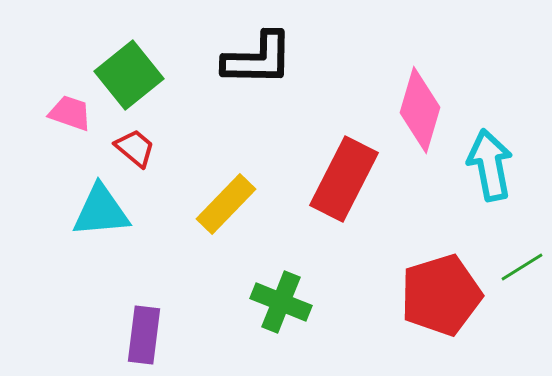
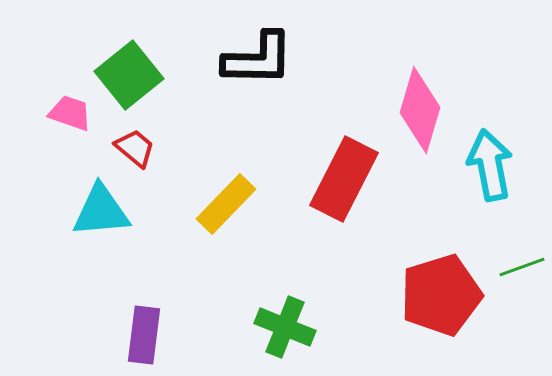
green line: rotated 12 degrees clockwise
green cross: moved 4 px right, 25 px down
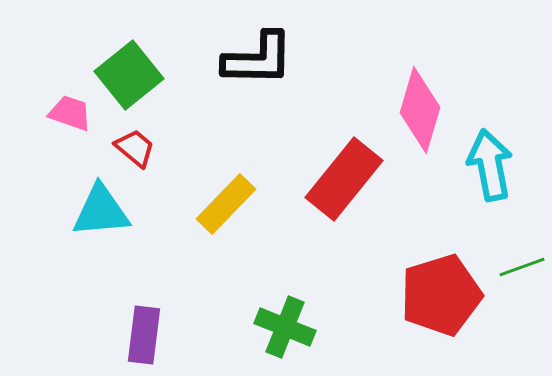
red rectangle: rotated 12 degrees clockwise
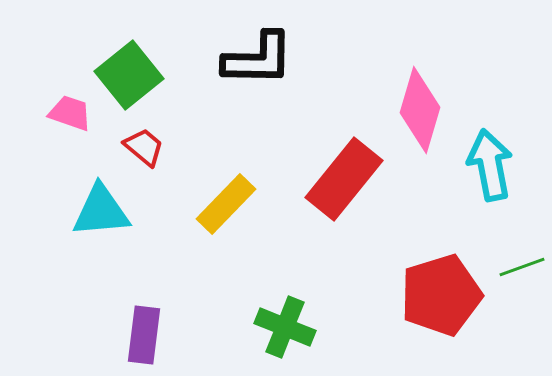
red trapezoid: moved 9 px right, 1 px up
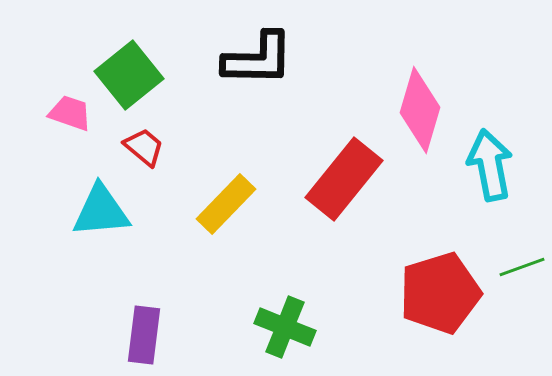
red pentagon: moved 1 px left, 2 px up
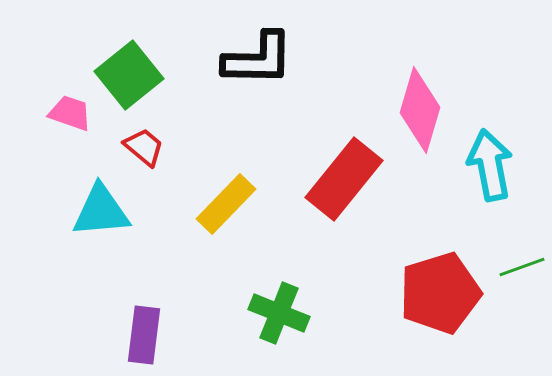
green cross: moved 6 px left, 14 px up
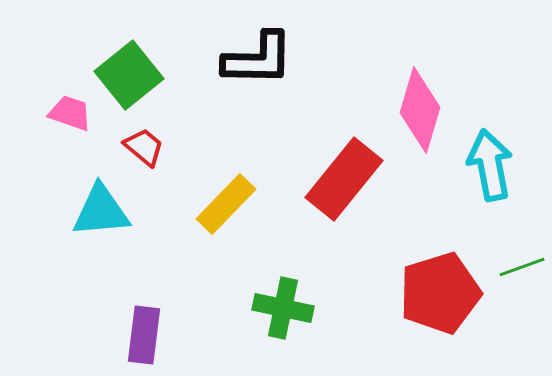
green cross: moved 4 px right, 5 px up; rotated 10 degrees counterclockwise
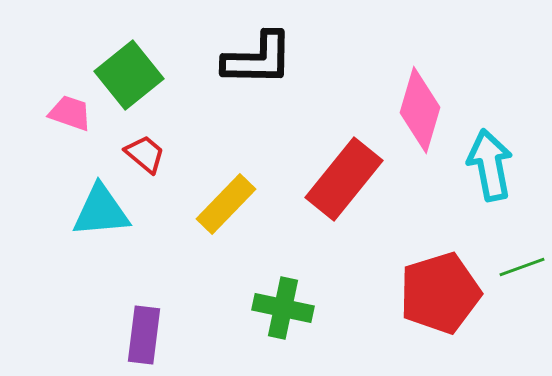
red trapezoid: moved 1 px right, 7 px down
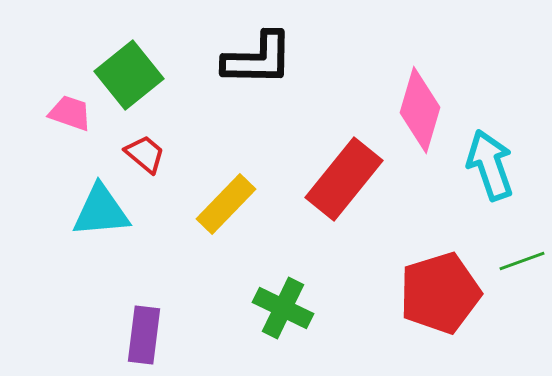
cyan arrow: rotated 8 degrees counterclockwise
green line: moved 6 px up
green cross: rotated 14 degrees clockwise
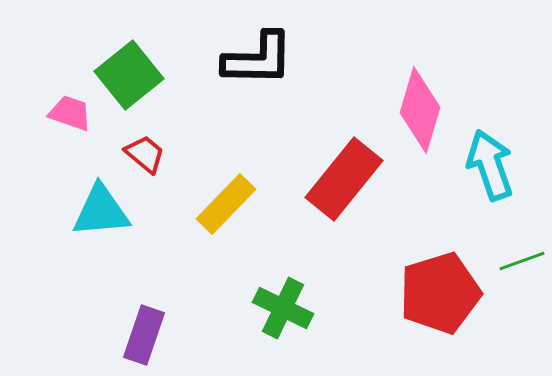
purple rectangle: rotated 12 degrees clockwise
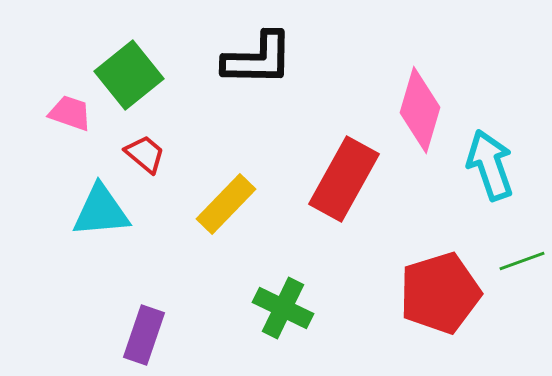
red rectangle: rotated 10 degrees counterclockwise
